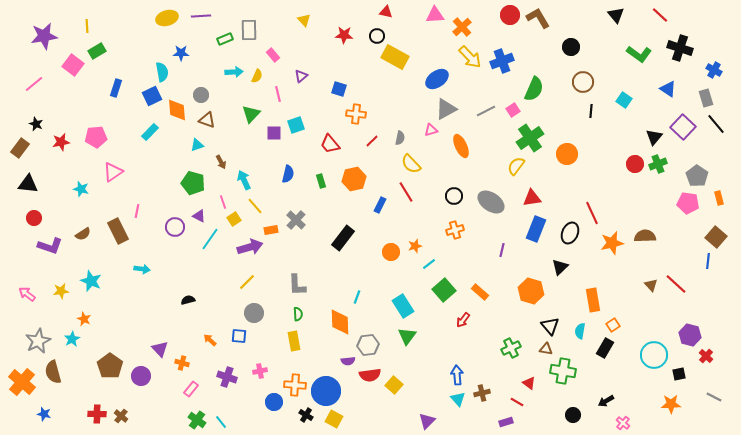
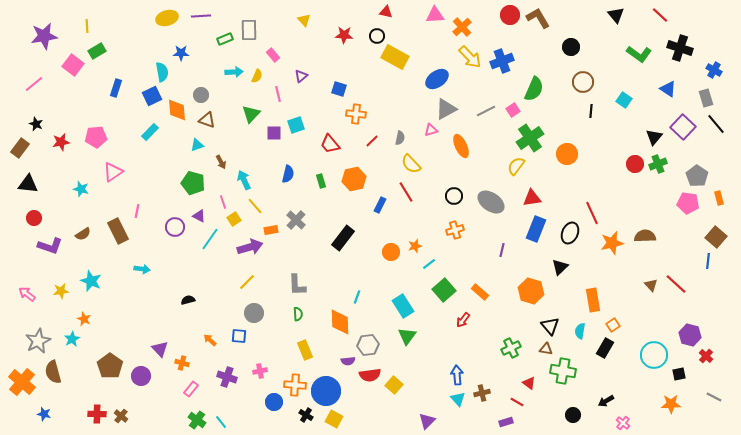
yellow rectangle at (294, 341): moved 11 px right, 9 px down; rotated 12 degrees counterclockwise
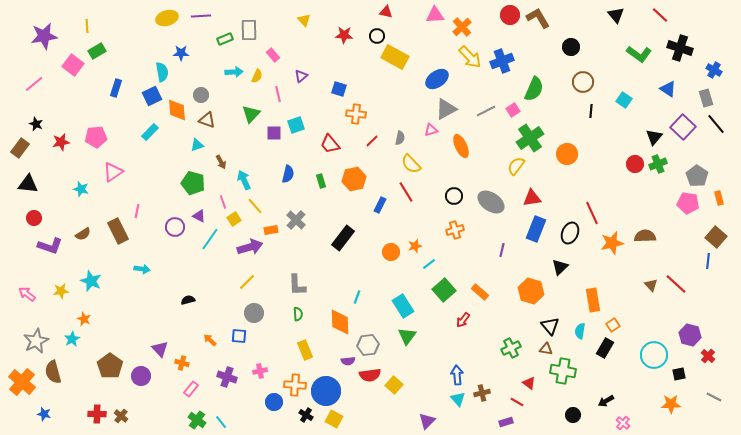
gray star at (38, 341): moved 2 px left
red cross at (706, 356): moved 2 px right
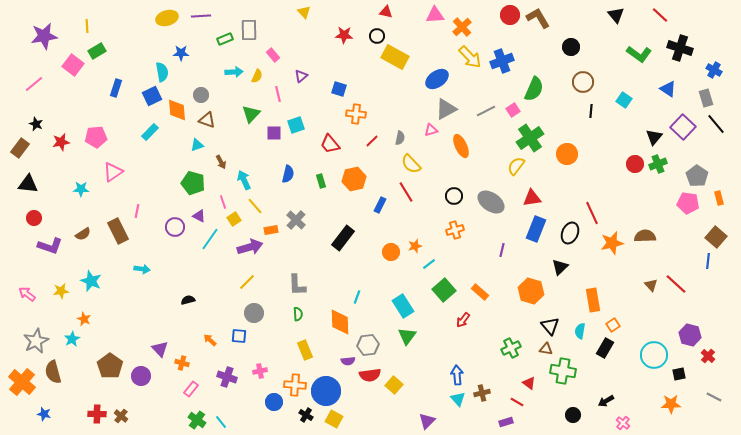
yellow triangle at (304, 20): moved 8 px up
cyan star at (81, 189): rotated 14 degrees counterclockwise
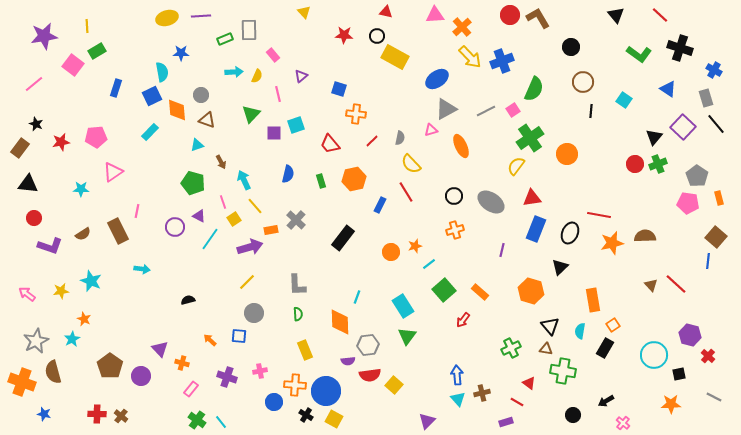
red line at (592, 213): moved 7 px right, 2 px down; rotated 55 degrees counterclockwise
orange cross at (22, 382): rotated 20 degrees counterclockwise
